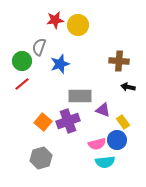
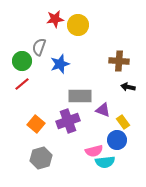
red star: moved 1 px up
orange square: moved 7 px left, 2 px down
pink semicircle: moved 3 px left, 7 px down
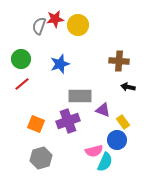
gray semicircle: moved 21 px up
green circle: moved 1 px left, 2 px up
orange square: rotated 18 degrees counterclockwise
cyan semicircle: rotated 60 degrees counterclockwise
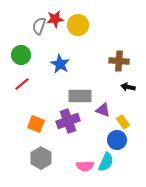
green circle: moved 4 px up
blue star: rotated 24 degrees counterclockwise
pink semicircle: moved 9 px left, 15 px down; rotated 12 degrees clockwise
gray hexagon: rotated 15 degrees counterclockwise
cyan semicircle: moved 1 px right
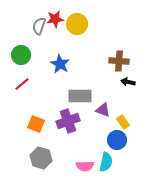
yellow circle: moved 1 px left, 1 px up
black arrow: moved 5 px up
gray hexagon: rotated 15 degrees counterclockwise
cyan semicircle: rotated 12 degrees counterclockwise
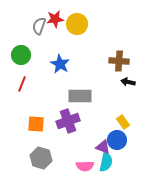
red line: rotated 28 degrees counterclockwise
purple triangle: moved 37 px down
orange square: rotated 18 degrees counterclockwise
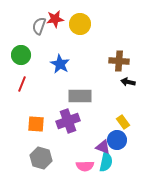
yellow circle: moved 3 px right
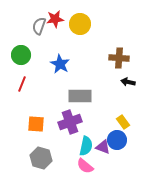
brown cross: moved 3 px up
purple cross: moved 2 px right, 1 px down
cyan semicircle: moved 20 px left, 16 px up
pink semicircle: rotated 42 degrees clockwise
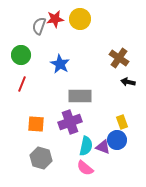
yellow circle: moved 5 px up
brown cross: rotated 30 degrees clockwise
yellow rectangle: moved 1 px left; rotated 16 degrees clockwise
pink semicircle: moved 2 px down
